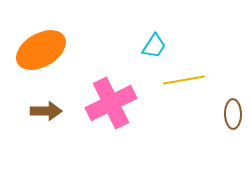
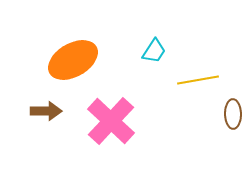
cyan trapezoid: moved 5 px down
orange ellipse: moved 32 px right, 10 px down
yellow line: moved 14 px right
pink cross: moved 18 px down; rotated 21 degrees counterclockwise
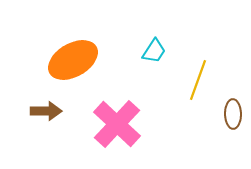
yellow line: rotated 60 degrees counterclockwise
pink cross: moved 6 px right, 3 px down
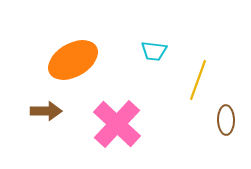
cyan trapezoid: rotated 64 degrees clockwise
brown ellipse: moved 7 px left, 6 px down
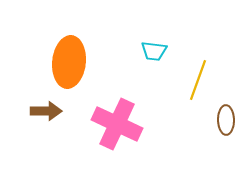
orange ellipse: moved 4 px left, 2 px down; rotated 54 degrees counterclockwise
pink cross: rotated 18 degrees counterclockwise
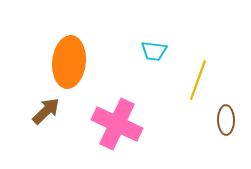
brown arrow: rotated 44 degrees counterclockwise
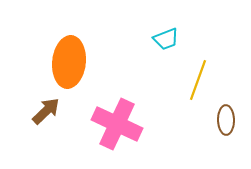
cyan trapezoid: moved 12 px right, 12 px up; rotated 28 degrees counterclockwise
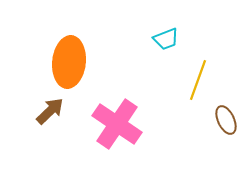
brown arrow: moved 4 px right
brown ellipse: rotated 24 degrees counterclockwise
pink cross: rotated 9 degrees clockwise
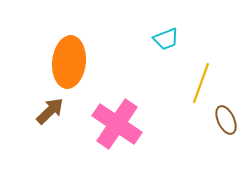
yellow line: moved 3 px right, 3 px down
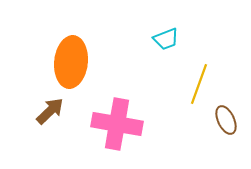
orange ellipse: moved 2 px right
yellow line: moved 2 px left, 1 px down
pink cross: rotated 24 degrees counterclockwise
